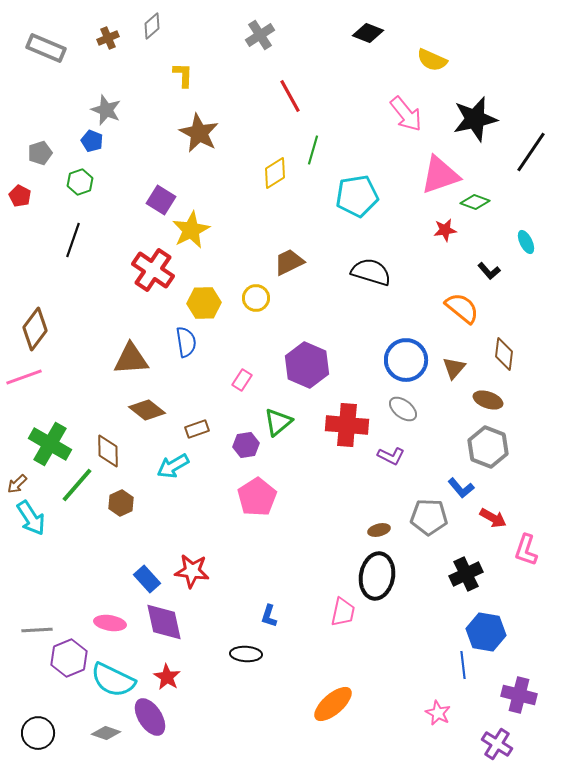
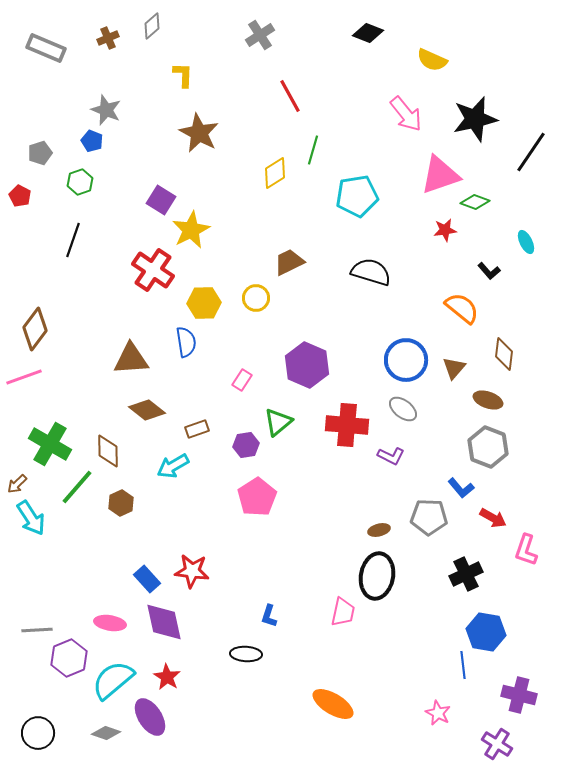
green line at (77, 485): moved 2 px down
cyan semicircle at (113, 680): rotated 114 degrees clockwise
orange ellipse at (333, 704): rotated 72 degrees clockwise
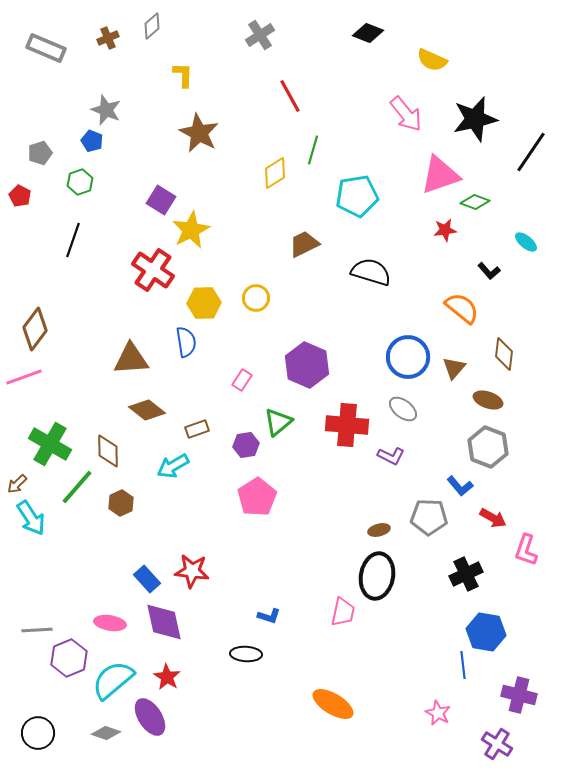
cyan ellipse at (526, 242): rotated 25 degrees counterclockwise
brown trapezoid at (289, 262): moved 15 px right, 18 px up
blue circle at (406, 360): moved 2 px right, 3 px up
blue L-shape at (461, 488): moved 1 px left, 2 px up
blue L-shape at (269, 616): rotated 90 degrees counterclockwise
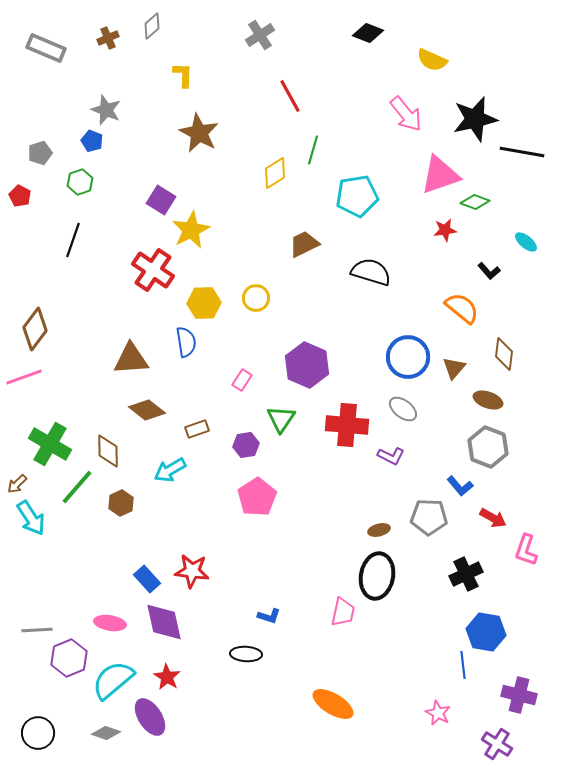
black line at (531, 152): moved 9 px left; rotated 66 degrees clockwise
green triangle at (278, 422): moved 3 px right, 3 px up; rotated 16 degrees counterclockwise
cyan arrow at (173, 466): moved 3 px left, 4 px down
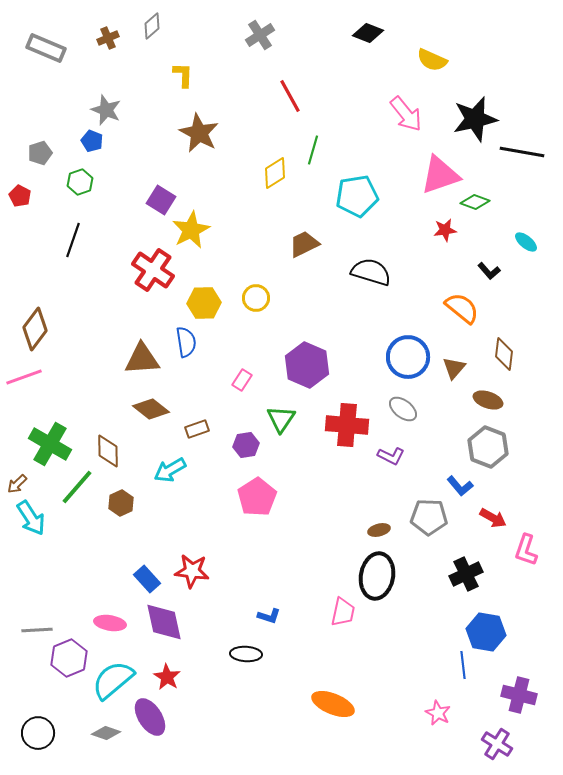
brown triangle at (131, 359): moved 11 px right
brown diamond at (147, 410): moved 4 px right, 1 px up
orange ellipse at (333, 704): rotated 9 degrees counterclockwise
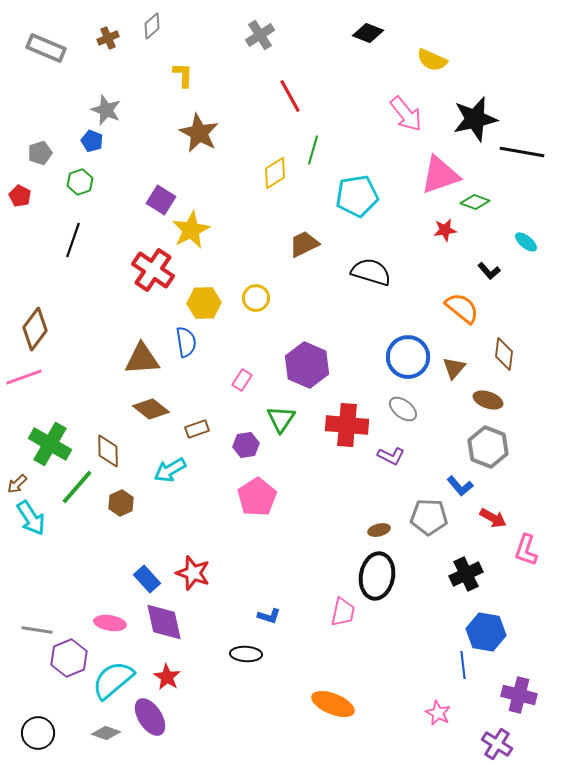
red star at (192, 571): moved 1 px right, 2 px down; rotated 12 degrees clockwise
gray line at (37, 630): rotated 12 degrees clockwise
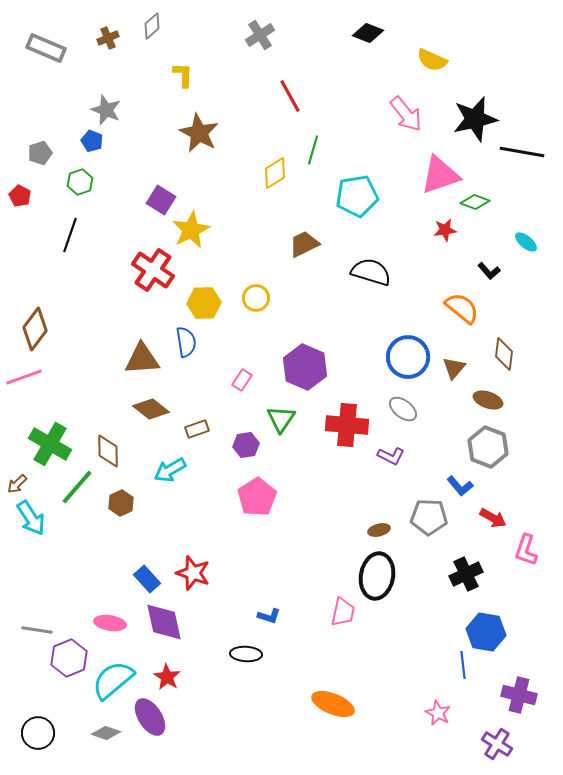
black line at (73, 240): moved 3 px left, 5 px up
purple hexagon at (307, 365): moved 2 px left, 2 px down
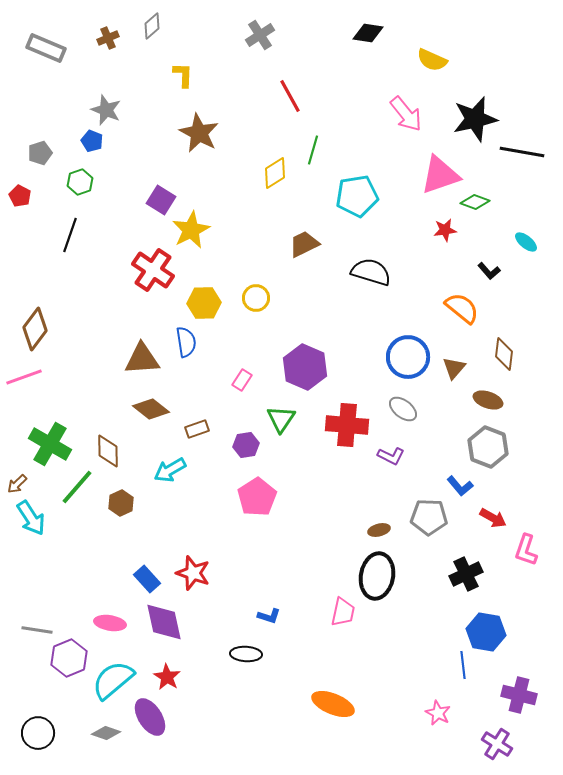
black diamond at (368, 33): rotated 12 degrees counterclockwise
